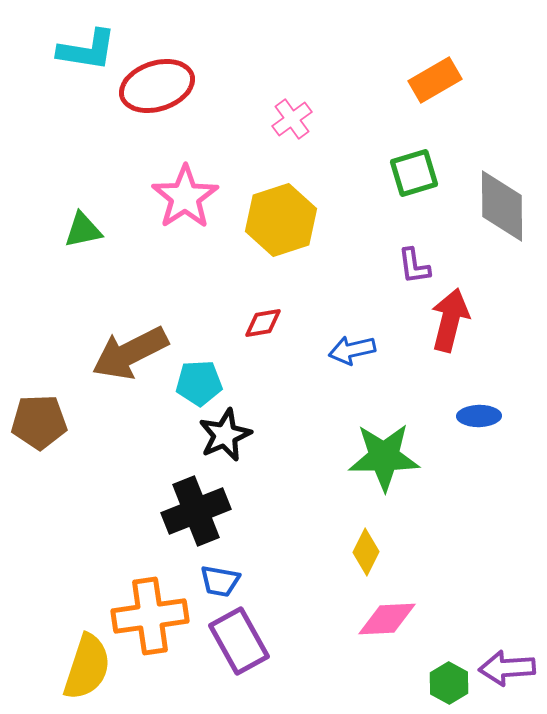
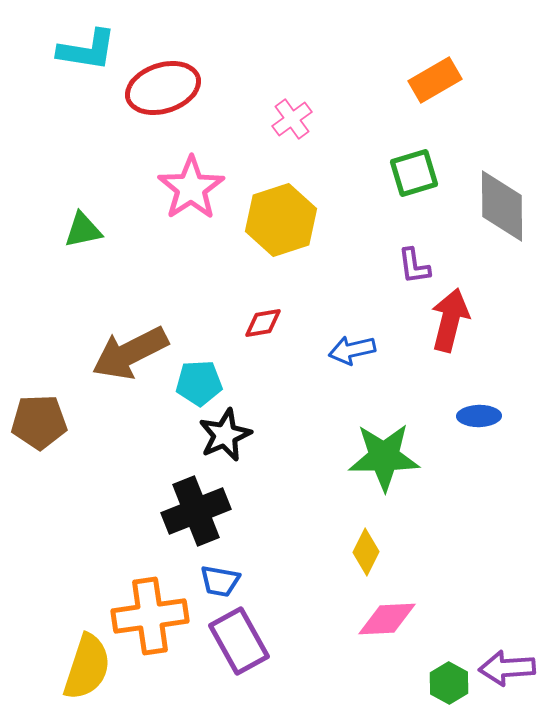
red ellipse: moved 6 px right, 2 px down
pink star: moved 6 px right, 9 px up
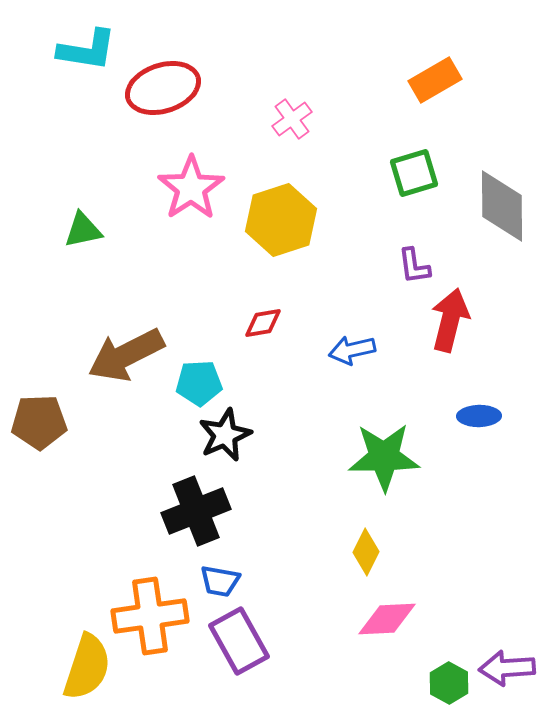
brown arrow: moved 4 px left, 2 px down
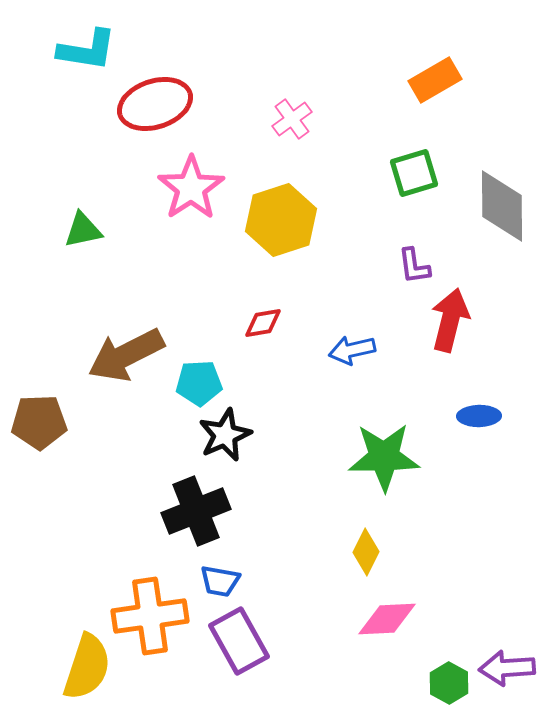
red ellipse: moved 8 px left, 16 px down
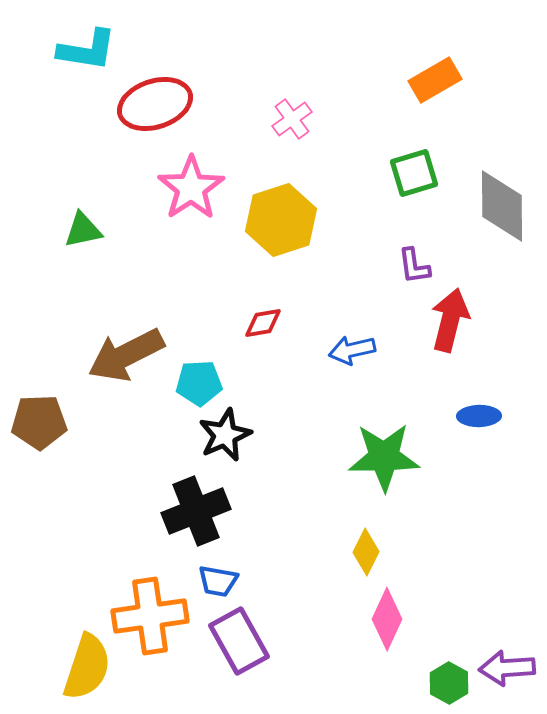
blue trapezoid: moved 2 px left
pink diamond: rotated 62 degrees counterclockwise
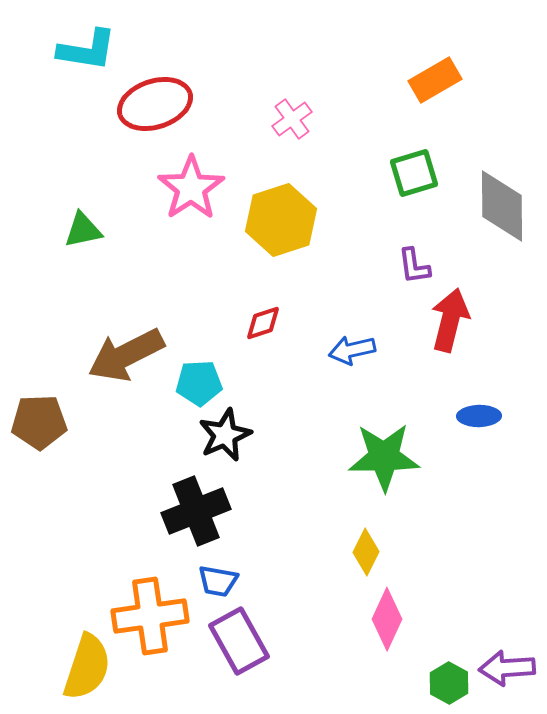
red diamond: rotated 9 degrees counterclockwise
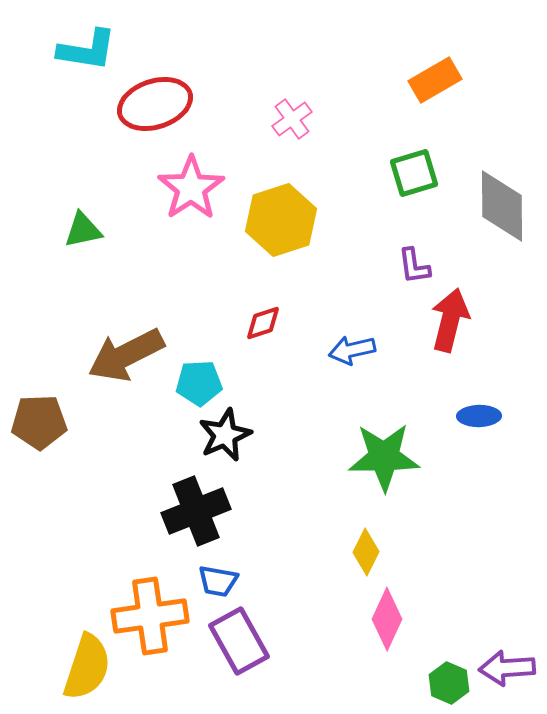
green hexagon: rotated 6 degrees counterclockwise
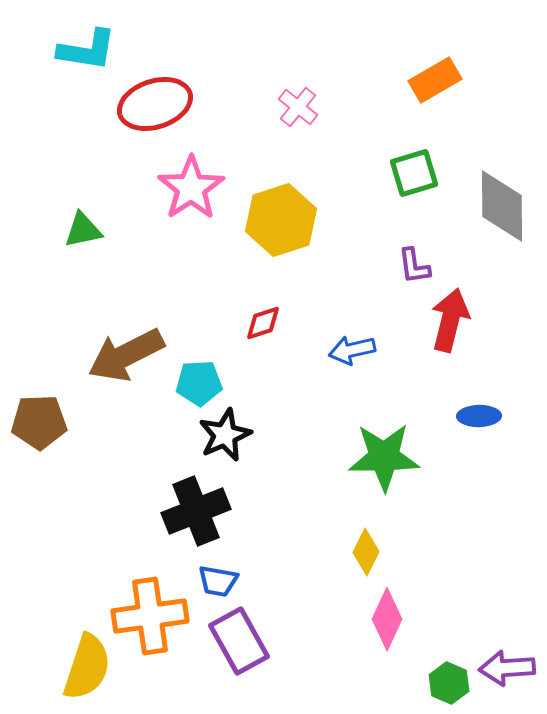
pink cross: moved 6 px right, 12 px up; rotated 15 degrees counterclockwise
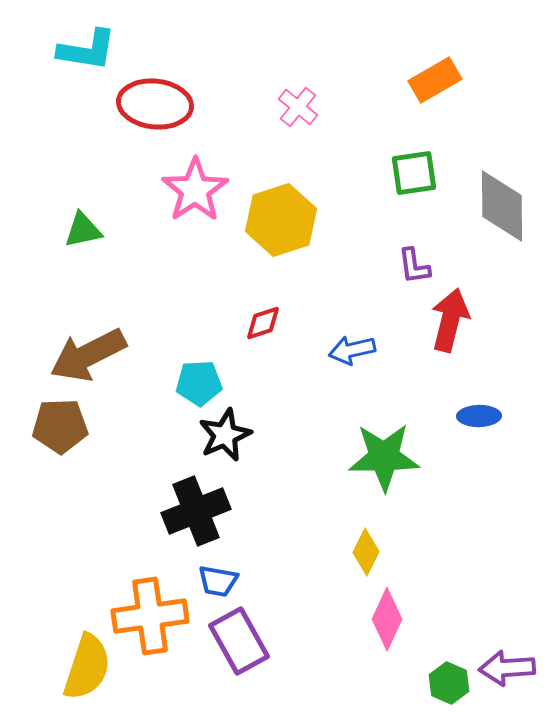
red ellipse: rotated 24 degrees clockwise
green square: rotated 9 degrees clockwise
pink star: moved 4 px right, 2 px down
brown arrow: moved 38 px left
brown pentagon: moved 21 px right, 4 px down
